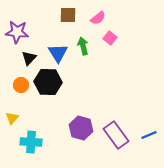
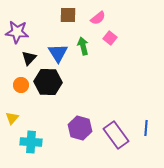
purple hexagon: moved 1 px left
blue line: moved 3 px left, 7 px up; rotated 63 degrees counterclockwise
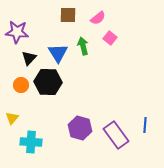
blue line: moved 1 px left, 3 px up
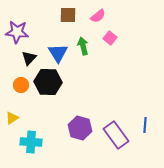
pink semicircle: moved 2 px up
yellow triangle: rotated 16 degrees clockwise
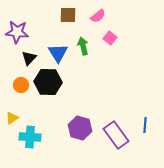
cyan cross: moved 1 px left, 5 px up
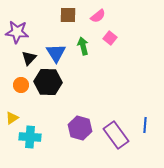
blue triangle: moved 2 px left
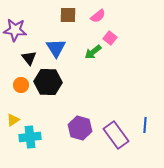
purple star: moved 2 px left, 2 px up
green arrow: moved 10 px right, 6 px down; rotated 114 degrees counterclockwise
blue triangle: moved 5 px up
black triangle: rotated 21 degrees counterclockwise
yellow triangle: moved 1 px right, 2 px down
cyan cross: rotated 10 degrees counterclockwise
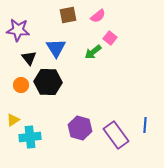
brown square: rotated 12 degrees counterclockwise
purple star: moved 3 px right
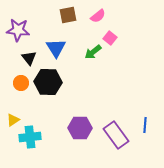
orange circle: moved 2 px up
purple hexagon: rotated 15 degrees counterclockwise
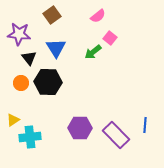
brown square: moved 16 px left; rotated 24 degrees counterclockwise
purple star: moved 1 px right, 4 px down
purple rectangle: rotated 8 degrees counterclockwise
